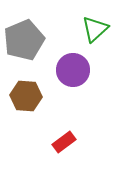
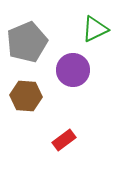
green triangle: rotated 16 degrees clockwise
gray pentagon: moved 3 px right, 2 px down
red rectangle: moved 2 px up
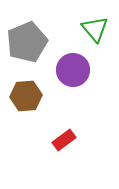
green triangle: rotated 44 degrees counterclockwise
brown hexagon: rotated 8 degrees counterclockwise
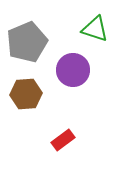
green triangle: rotated 32 degrees counterclockwise
brown hexagon: moved 2 px up
red rectangle: moved 1 px left
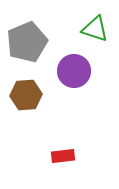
purple circle: moved 1 px right, 1 px down
brown hexagon: moved 1 px down
red rectangle: moved 16 px down; rotated 30 degrees clockwise
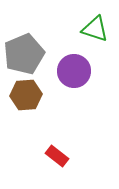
gray pentagon: moved 3 px left, 12 px down
red rectangle: moved 6 px left; rotated 45 degrees clockwise
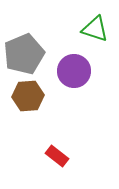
brown hexagon: moved 2 px right, 1 px down
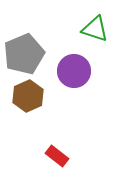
brown hexagon: rotated 20 degrees counterclockwise
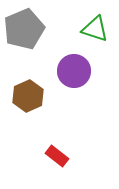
gray pentagon: moved 25 px up
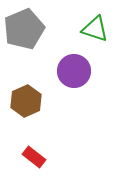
brown hexagon: moved 2 px left, 5 px down
red rectangle: moved 23 px left, 1 px down
